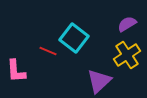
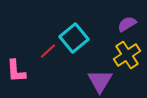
cyan square: rotated 12 degrees clockwise
red line: rotated 66 degrees counterclockwise
purple triangle: moved 1 px right; rotated 16 degrees counterclockwise
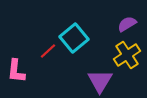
pink L-shape: rotated 10 degrees clockwise
